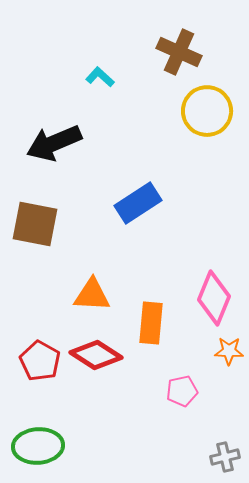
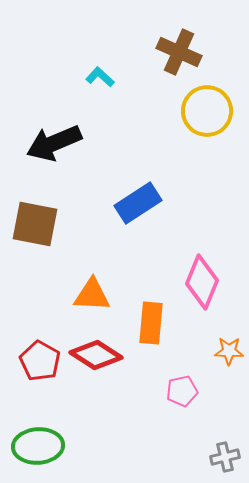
pink diamond: moved 12 px left, 16 px up
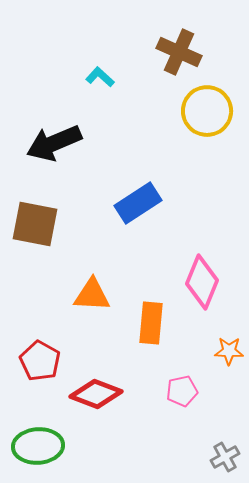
red diamond: moved 39 px down; rotated 12 degrees counterclockwise
gray cross: rotated 16 degrees counterclockwise
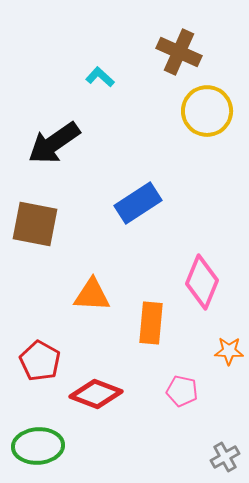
black arrow: rotated 12 degrees counterclockwise
pink pentagon: rotated 24 degrees clockwise
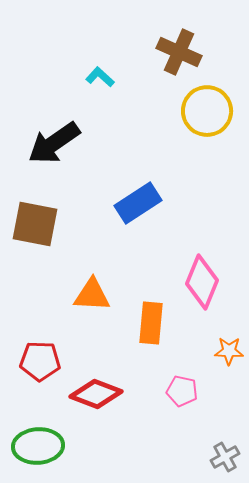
red pentagon: rotated 27 degrees counterclockwise
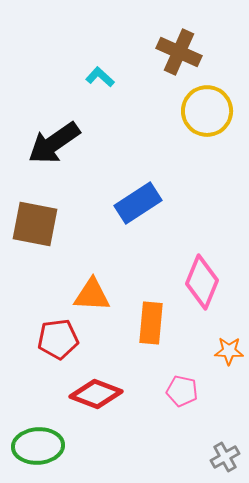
red pentagon: moved 18 px right, 22 px up; rotated 9 degrees counterclockwise
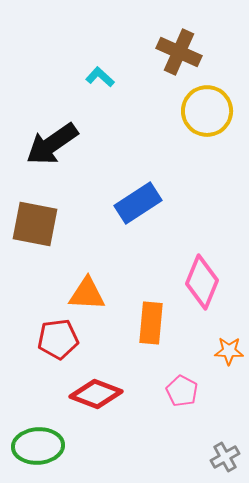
black arrow: moved 2 px left, 1 px down
orange triangle: moved 5 px left, 1 px up
pink pentagon: rotated 16 degrees clockwise
